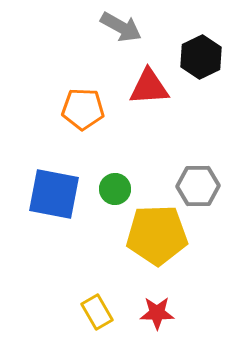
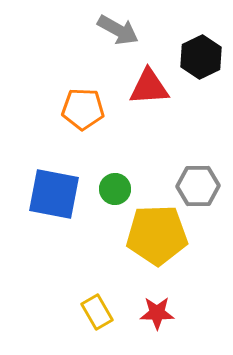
gray arrow: moved 3 px left, 3 px down
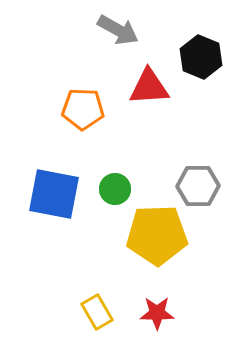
black hexagon: rotated 12 degrees counterclockwise
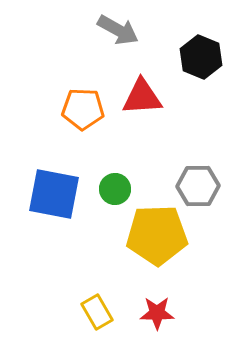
red triangle: moved 7 px left, 10 px down
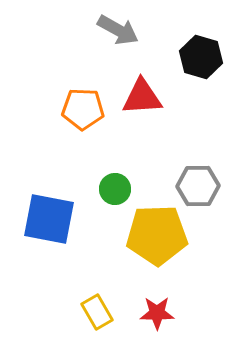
black hexagon: rotated 6 degrees counterclockwise
blue square: moved 5 px left, 25 px down
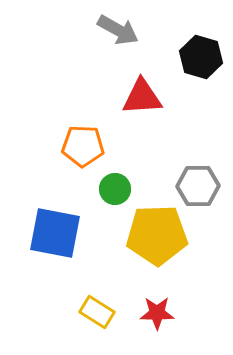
orange pentagon: moved 37 px down
blue square: moved 6 px right, 14 px down
yellow rectangle: rotated 28 degrees counterclockwise
